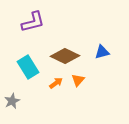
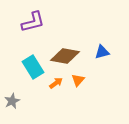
brown diamond: rotated 16 degrees counterclockwise
cyan rectangle: moved 5 px right
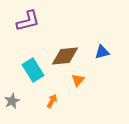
purple L-shape: moved 5 px left, 1 px up
brown diamond: rotated 16 degrees counterclockwise
cyan rectangle: moved 3 px down
orange arrow: moved 4 px left, 18 px down; rotated 24 degrees counterclockwise
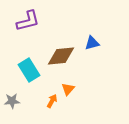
blue triangle: moved 10 px left, 9 px up
brown diamond: moved 4 px left
cyan rectangle: moved 4 px left
orange triangle: moved 10 px left, 9 px down
gray star: rotated 21 degrees clockwise
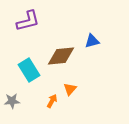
blue triangle: moved 2 px up
orange triangle: moved 2 px right
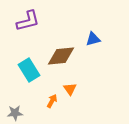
blue triangle: moved 1 px right, 2 px up
orange triangle: rotated 16 degrees counterclockwise
gray star: moved 3 px right, 12 px down
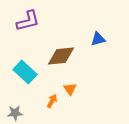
blue triangle: moved 5 px right
cyan rectangle: moved 4 px left, 2 px down; rotated 15 degrees counterclockwise
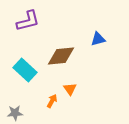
cyan rectangle: moved 2 px up
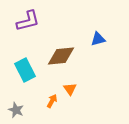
cyan rectangle: rotated 20 degrees clockwise
gray star: moved 1 px right, 3 px up; rotated 28 degrees clockwise
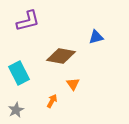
blue triangle: moved 2 px left, 2 px up
brown diamond: rotated 16 degrees clockwise
cyan rectangle: moved 6 px left, 3 px down
orange triangle: moved 3 px right, 5 px up
gray star: rotated 21 degrees clockwise
